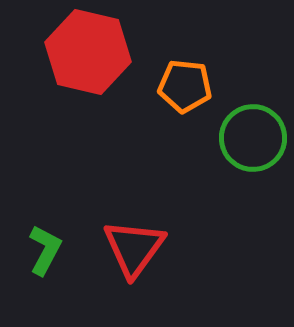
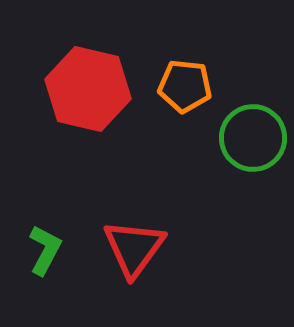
red hexagon: moved 37 px down
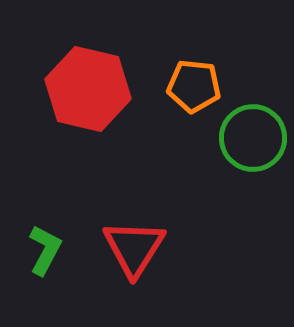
orange pentagon: moved 9 px right
red triangle: rotated 4 degrees counterclockwise
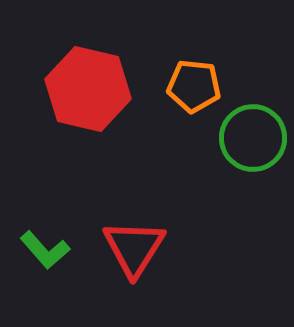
green L-shape: rotated 111 degrees clockwise
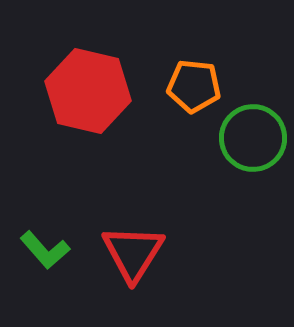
red hexagon: moved 2 px down
red triangle: moved 1 px left, 5 px down
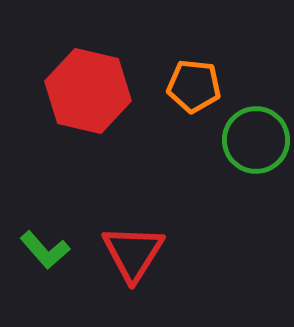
green circle: moved 3 px right, 2 px down
